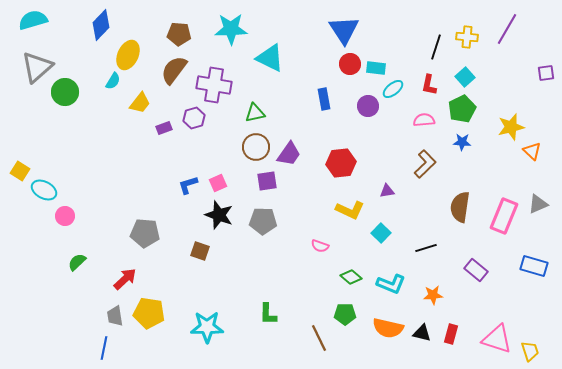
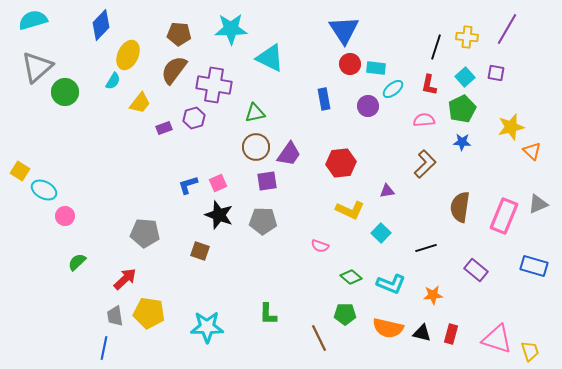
purple square at (546, 73): moved 50 px left; rotated 18 degrees clockwise
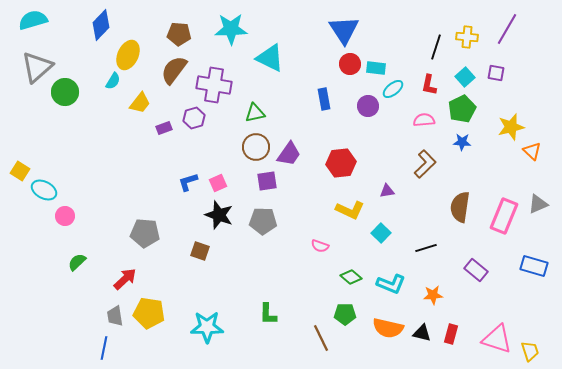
blue L-shape at (188, 185): moved 3 px up
brown line at (319, 338): moved 2 px right
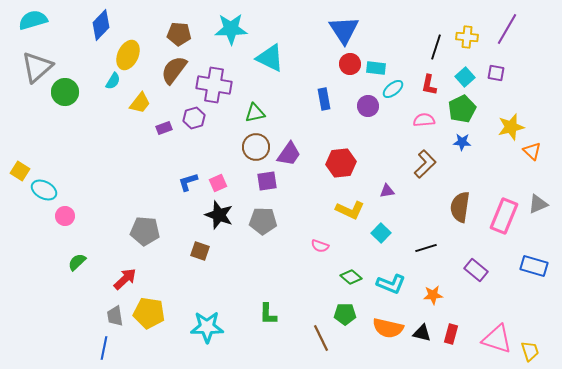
gray pentagon at (145, 233): moved 2 px up
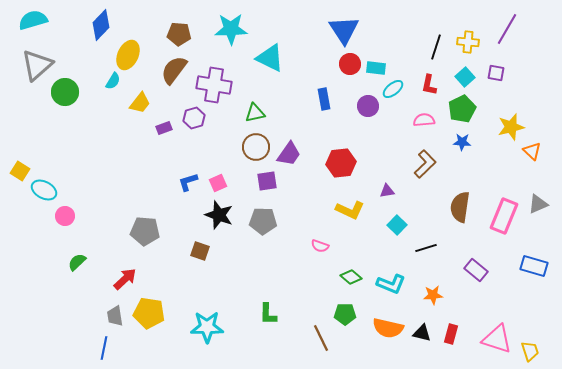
yellow cross at (467, 37): moved 1 px right, 5 px down
gray triangle at (37, 67): moved 2 px up
cyan square at (381, 233): moved 16 px right, 8 px up
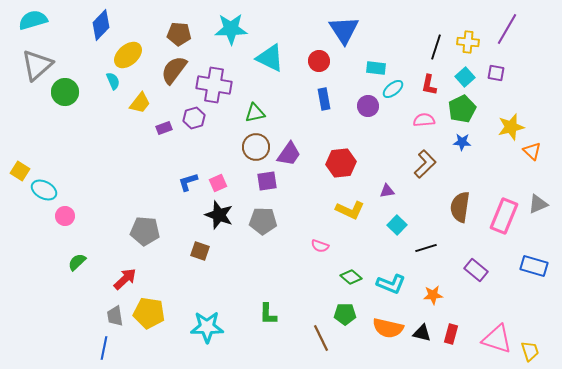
yellow ellipse at (128, 55): rotated 24 degrees clockwise
red circle at (350, 64): moved 31 px left, 3 px up
cyan semicircle at (113, 81): rotated 54 degrees counterclockwise
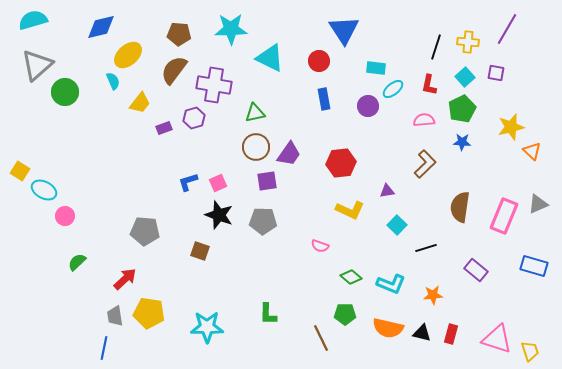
blue diamond at (101, 25): moved 2 px down; rotated 32 degrees clockwise
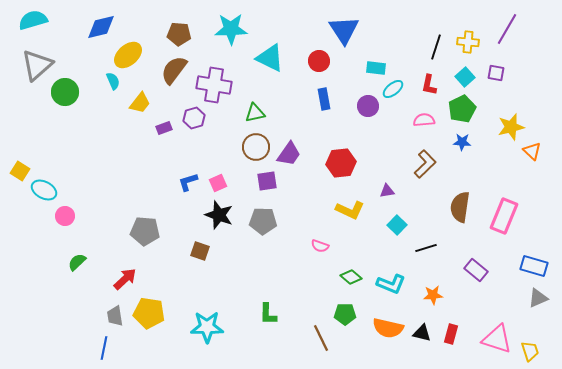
gray triangle at (538, 204): moved 94 px down
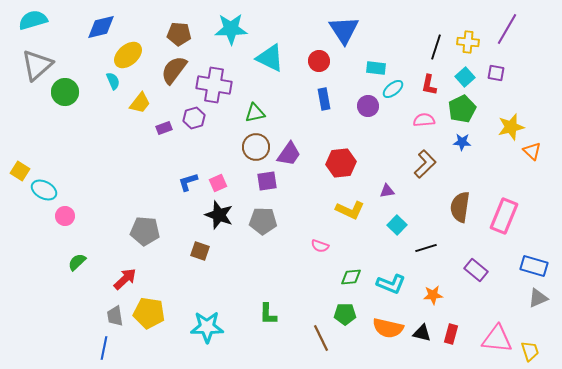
green diamond at (351, 277): rotated 45 degrees counterclockwise
pink triangle at (497, 339): rotated 12 degrees counterclockwise
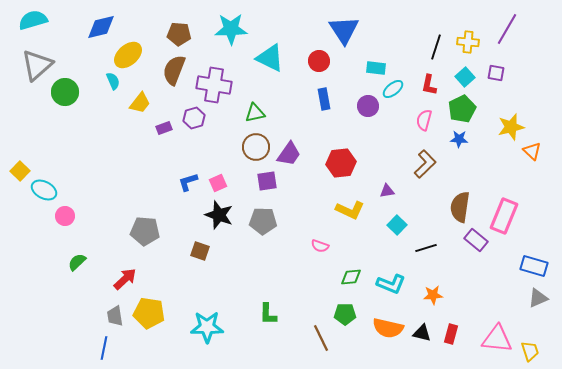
brown semicircle at (174, 70): rotated 16 degrees counterclockwise
pink semicircle at (424, 120): rotated 70 degrees counterclockwise
blue star at (462, 142): moved 3 px left, 3 px up
yellow square at (20, 171): rotated 12 degrees clockwise
purple rectangle at (476, 270): moved 30 px up
